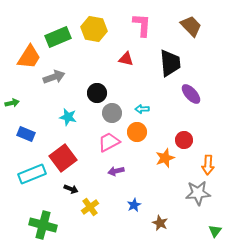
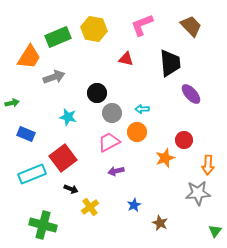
pink L-shape: rotated 115 degrees counterclockwise
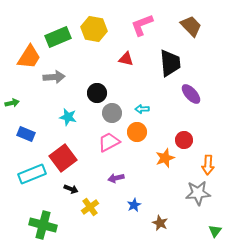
gray arrow: rotated 15 degrees clockwise
purple arrow: moved 7 px down
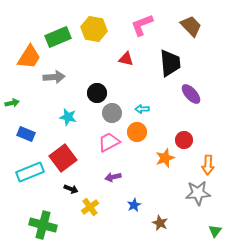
cyan rectangle: moved 2 px left, 2 px up
purple arrow: moved 3 px left, 1 px up
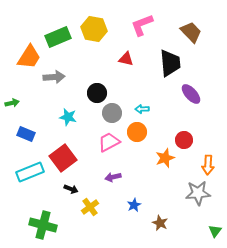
brown trapezoid: moved 6 px down
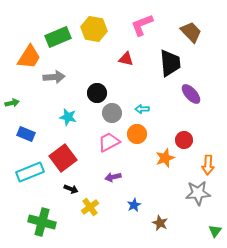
orange circle: moved 2 px down
green cross: moved 1 px left, 3 px up
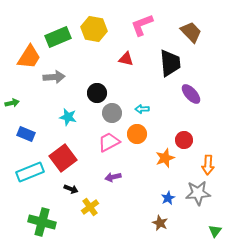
blue star: moved 34 px right, 7 px up
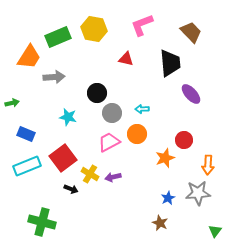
cyan rectangle: moved 3 px left, 6 px up
yellow cross: moved 33 px up; rotated 24 degrees counterclockwise
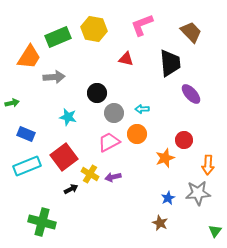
gray circle: moved 2 px right
red square: moved 1 px right, 1 px up
black arrow: rotated 48 degrees counterclockwise
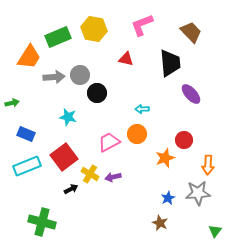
gray circle: moved 34 px left, 38 px up
